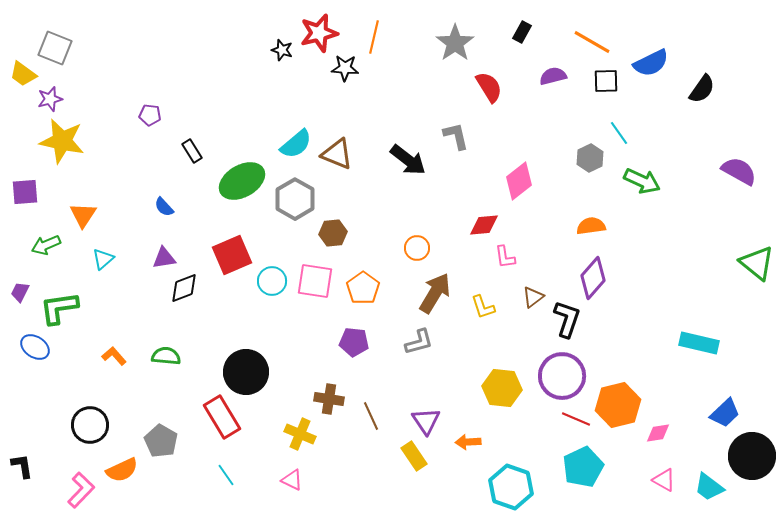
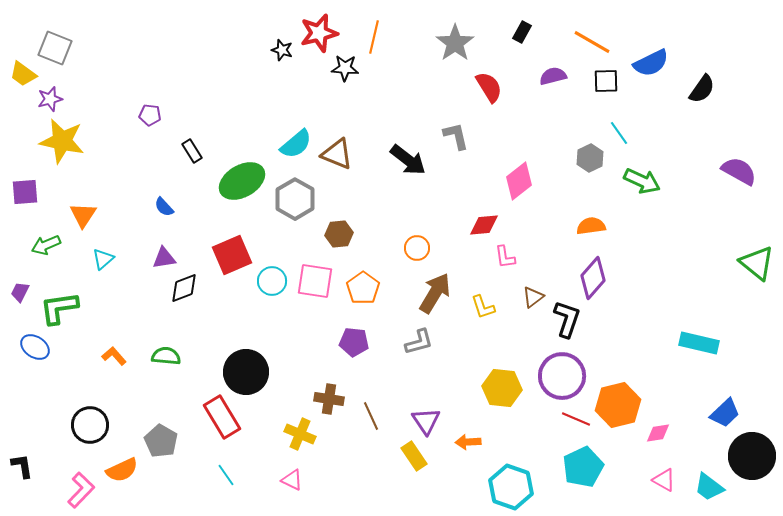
brown hexagon at (333, 233): moved 6 px right, 1 px down
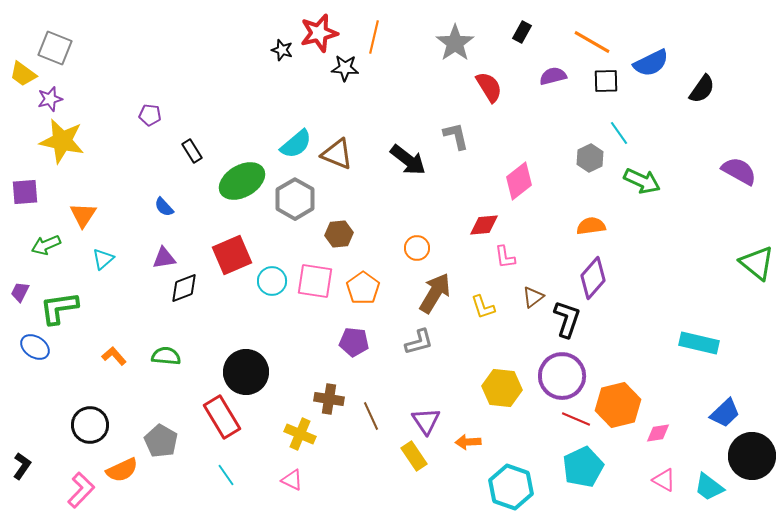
black L-shape at (22, 466): rotated 44 degrees clockwise
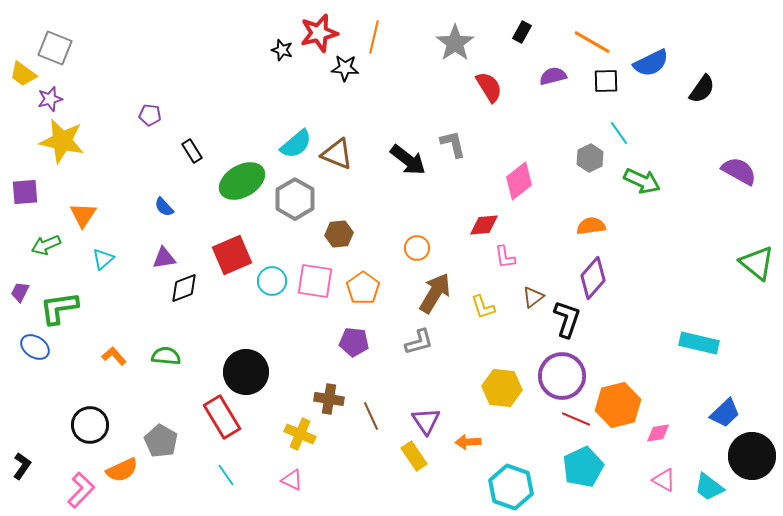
gray L-shape at (456, 136): moved 3 px left, 8 px down
